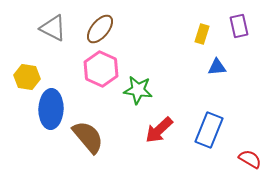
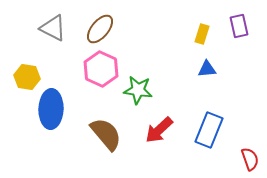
blue triangle: moved 10 px left, 2 px down
brown semicircle: moved 18 px right, 3 px up
red semicircle: rotated 40 degrees clockwise
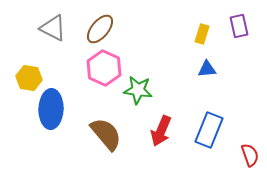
pink hexagon: moved 3 px right, 1 px up
yellow hexagon: moved 2 px right, 1 px down
red arrow: moved 2 px right, 1 px down; rotated 24 degrees counterclockwise
red semicircle: moved 4 px up
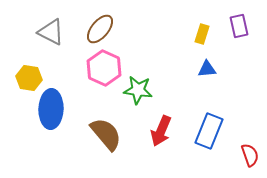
gray triangle: moved 2 px left, 4 px down
blue rectangle: moved 1 px down
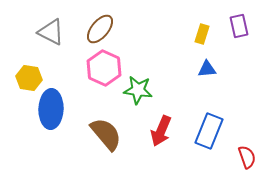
red semicircle: moved 3 px left, 2 px down
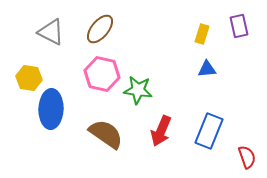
pink hexagon: moved 2 px left, 6 px down; rotated 12 degrees counterclockwise
brown semicircle: rotated 15 degrees counterclockwise
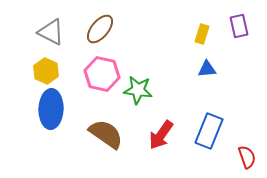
yellow hexagon: moved 17 px right, 7 px up; rotated 15 degrees clockwise
red arrow: moved 4 px down; rotated 12 degrees clockwise
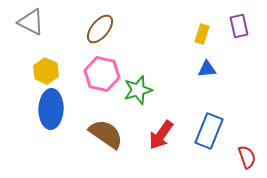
gray triangle: moved 20 px left, 10 px up
green star: rotated 24 degrees counterclockwise
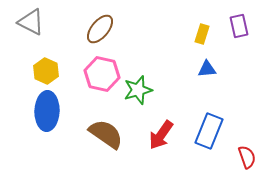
blue ellipse: moved 4 px left, 2 px down
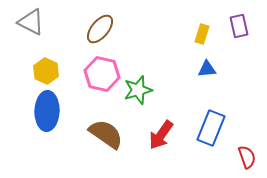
blue rectangle: moved 2 px right, 3 px up
